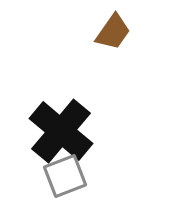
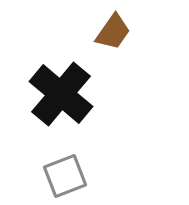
black cross: moved 37 px up
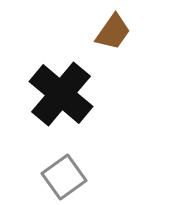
gray square: moved 1 px left, 1 px down; rotated 15 degrees counterclockwise
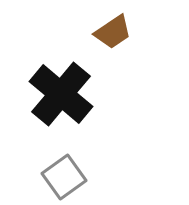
brown trapezoid: rotated 21 degrees clockwise
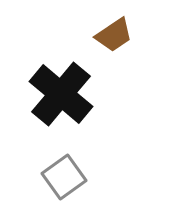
brown trapezoid: moved 1 px right, 3 px down
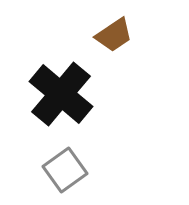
gray square: moved 1 px right, 7 px up
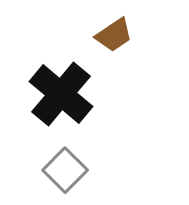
gray square: rotated 9 degrees counterclockwise
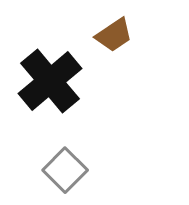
black cross: moved 11 px left, 13 px up; rotated 10 degrees clockwise
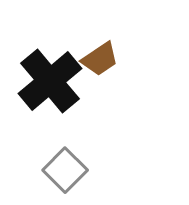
brown trapezoid: moved 14 px left, 24 px down
